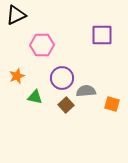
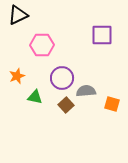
black triangle: moved 2 px right
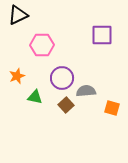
orange square: moved 4 px down
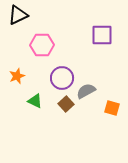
gray semicircle: rotated 24 degrees counterclockwise
green triangle: moved 4 px down; rotated 14 degrees clockwise
brown square: moved 1 px up
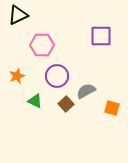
purple square: moved 1 px left, 1 px down
purple circle: moved 5 px left, 2 px up
